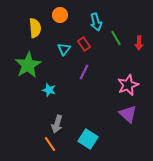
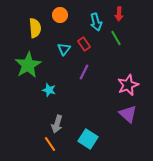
red arrow: moved 20 px left, 29 px up
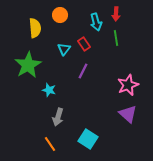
red arrow: moved 3 px left
green line: rotated 21 degrees clockwise
purple line: moved 1 px left, 1 px up
gray arrow: moved 1 px right, 7 px up
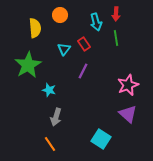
gray arrow: moved 2 px left
cyan square: moved 13 px right
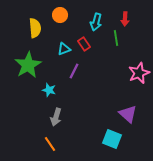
red arrow: moved 9 px right, 5 px down
cyan arrow: rotated 30 degrees clockwise
cyan triangle: rotated 32 degrees clockwise
purple line: moved 9 px left
pink star: moved 11 px right, 12 px up
cyan square: moved 11 px right; rotated 12 degrees counterclockwise
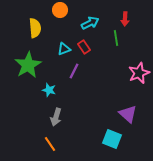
orange circle: moved 5 px up
cyan arrow: moved 6 px left, 1 px down; rotated 132 degrees counterclockwise
red rectangle: moved 3 px down
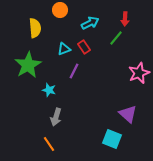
green line: rotated 49 degrees clockwise
orange line: moved 1 px left
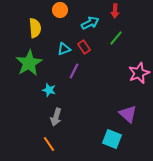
red arrow: moved 10 px left, 8 px up
green star: moved 1 px right, 2 px up
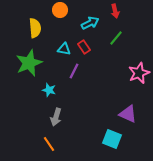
red arrow: rotated 16 degrees counterclockwise
cyan triangle: rotated 32 degrees clockwise
green star: rotated 8 degrees clockwise
purple triangle: rotated 18 degrees counterclockwise
